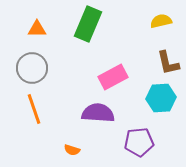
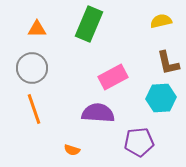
green rectangle: moved 1 px right
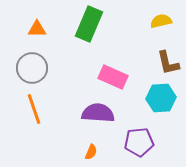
pink rectangle: rotated 52 degrees clockwise
orange semicircle: moved 19 px right, 2 px down; rotated 84 degrees counterclockwise
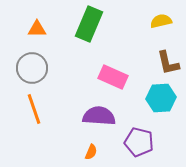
purple semicircle: moved 1 px right, 3 px down
purple pentagon: rotated 20 degrees clockwise
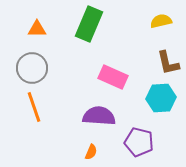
orange line: moved 2 px up
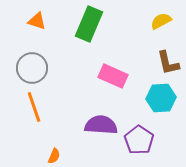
yellow semicircle: rotated 15 degrees counterclockwise
orange triangle: moved 8 px up; rotated 18 degrees clockwise
pink rectangle: moved 1 px up
purple semicircle: moved 2 px right, 9 px down
purple pentagon: moved 2 px up; rotated 20 degrees clockwise
orange semicircle: moved 37 px left, 4 px down
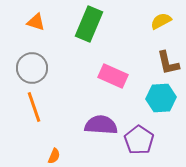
orange triangle: moved 1 px left, 1 px down
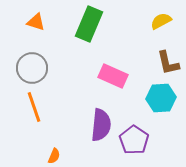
purple semicircle: rotated 92 degrees clockwise
purple pentagon: moved 5 px left
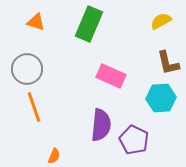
gray circle: moved 5 px left, 1 px down
pink rectangle: moved 2 px left
purple pentagon: rotated 8 degrees counterclockwise
